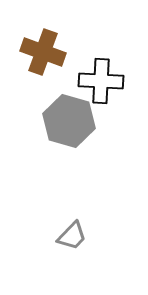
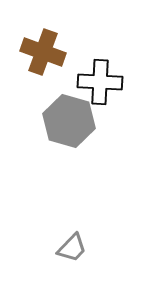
black cross: moved 1 px left, 1 px down
gray trapezoid: moved 12 px down
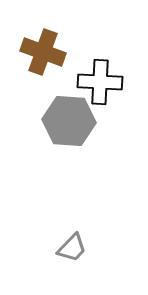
gray hexagon: rotated 12 degrees counterclockwise
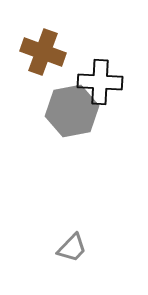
gray hexagon: moved 3 px right, 10 px up; rotated 15 degrees counterclockwise
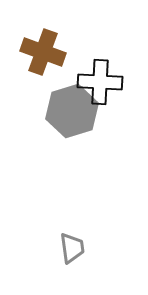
gray hexagon: rotated 6 degrees counterclockwise
gray trapezoid: rotated 52 degrees counterclockwise
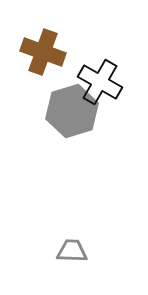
black cross: rotated 27 degrees clockwise
gray trapezoid: moved 3 px down; rotated 80 degrees counterclockwise
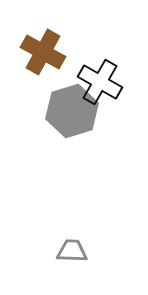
brown cross: rotated 9 degrees clockwise
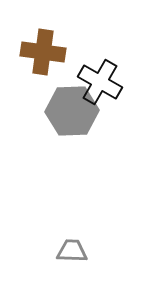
brown cross: rotated 21 degrees counterclockwise
gray hexagon: rotated 15 degrees clockwise
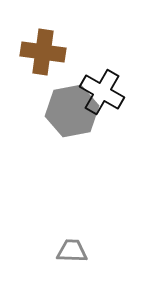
black cross: moved 2 px right, 10 px down
gray hexagon: rotated 9 degrees counterclockwise
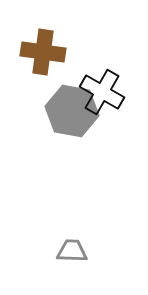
gray hexagon: rotated 21 degrees clockwise
